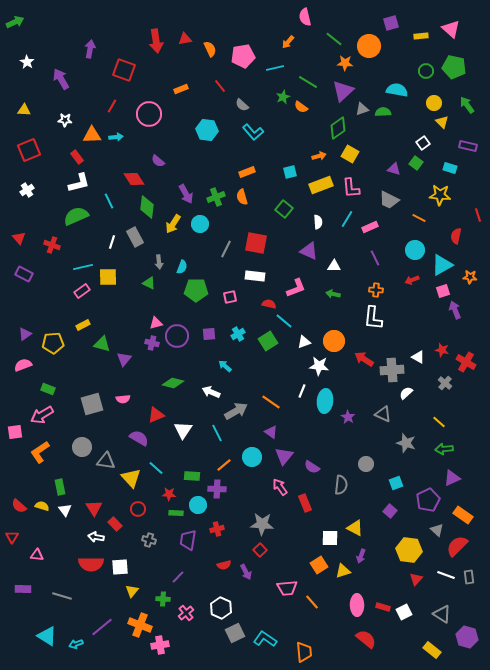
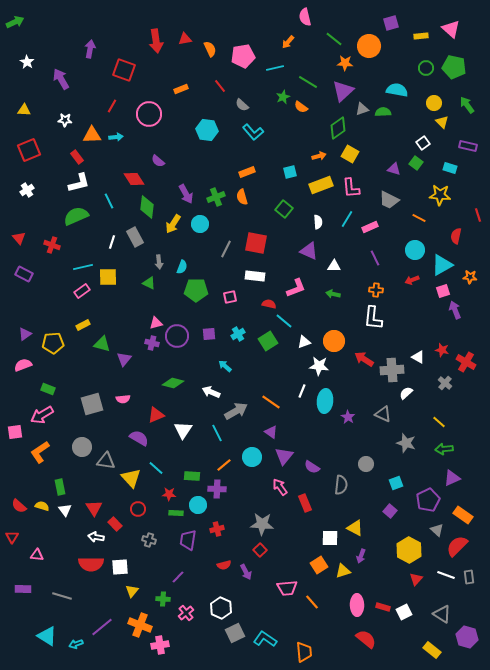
green circle at (426, 71): moved 3 px up
yellow hexagon at (409, 550): rotated 20 degrees clockwise
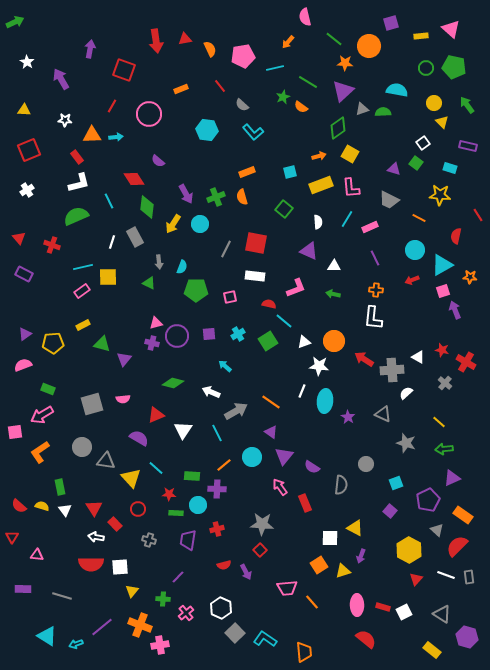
red line at (478, 215): rotated 16 degrees counterclockwise
gray square at (235, 633): rotated 18 degrees counterclockwise
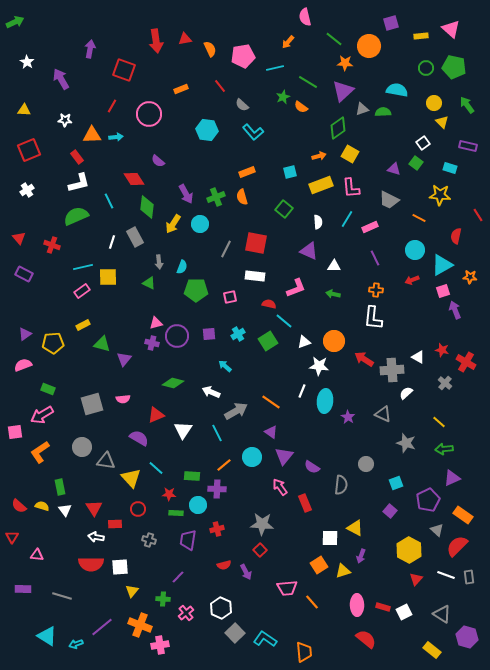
red rectangle at (115, 524): rotated 48 degrees counterclockwise
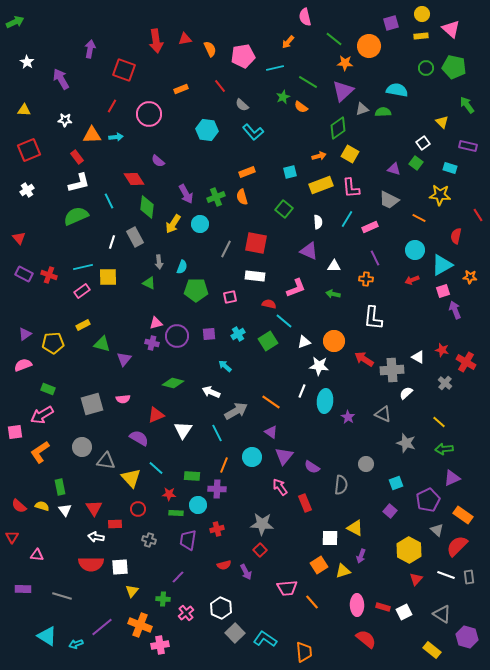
yellow circle at (434, 103): moved 12 px left, 89 px up
red cross at (52, 245): moved 3 px left, 30 px down
orange cross at (376, 290): moved 10 px left, 11 px up
orange line at (224, 465): rotated 28 degrees counterclockwise
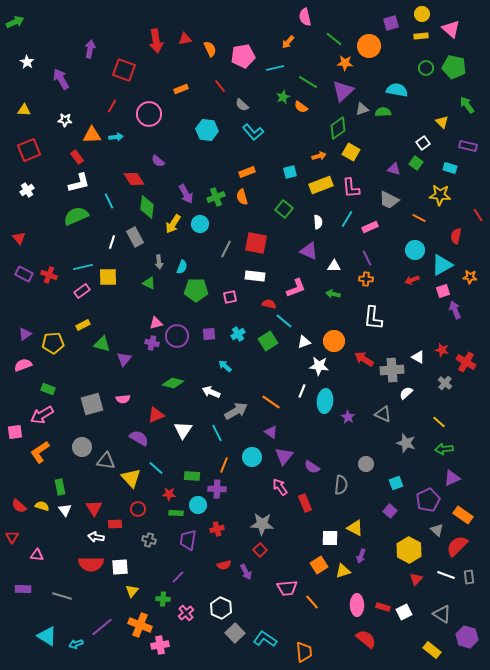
yellow square at (350, 154): moved 1 px right, 2 px up
purple line at (375, 258): moved 8 px left
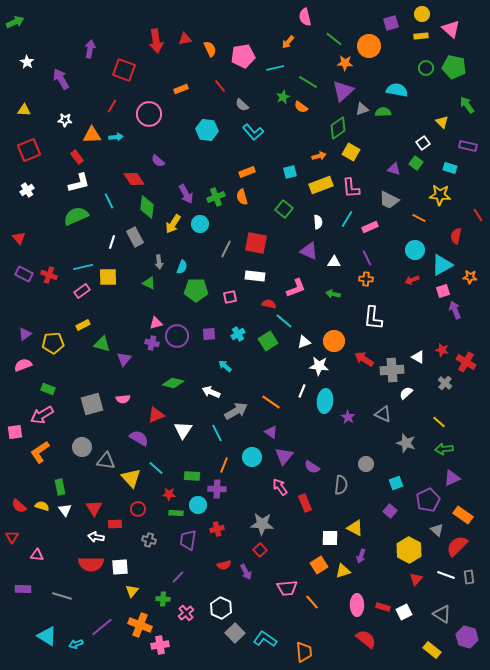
white triangle at (334, 266): moved 4 px up
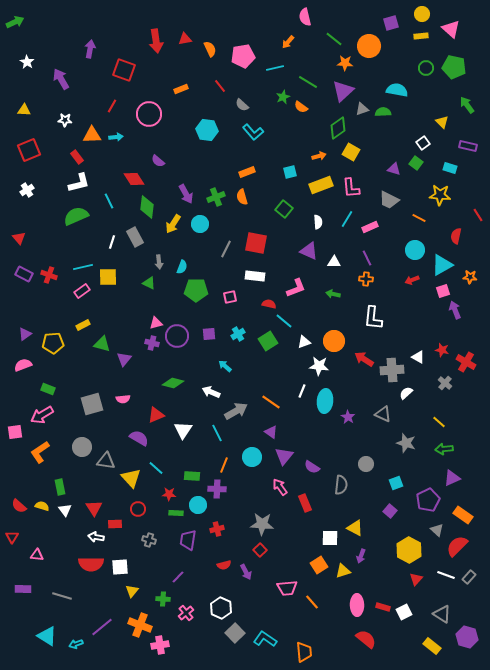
gray rectangle at (469, 577): rotated 48 degrees clockwise
yellow rectangle at (432, 650): moved 4 px up
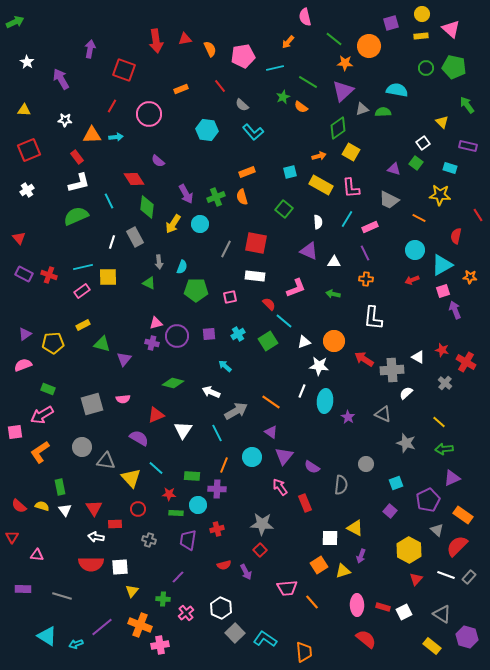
yellow rectangle at (321, 185): rotated 50 degrees clockwise
purple line at (367, 258): moved 2 px left, 5 px up
red semicircle at (269, 304): rotated 32 degrees clockwise
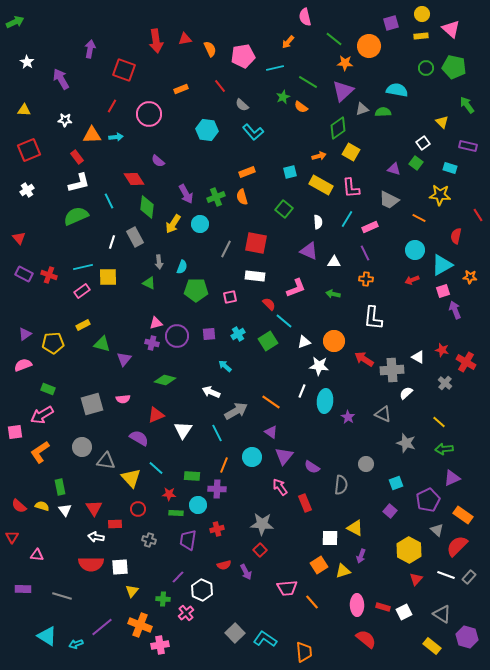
green diamond at (173, 383): moved 8 px left, 3 px up
white hexagon at (221, 608): moved 19 px left, 18 px up
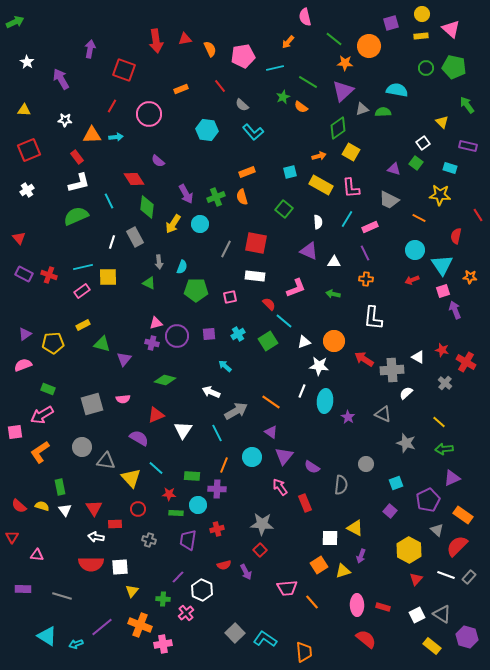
cyan triangle at (442, 265): rotated 35 degrees counterclockwise
white square at (404, 612): moved 13 px right, 3 px down
pink cross at (160, 645): moved 3 px right, 1 px up
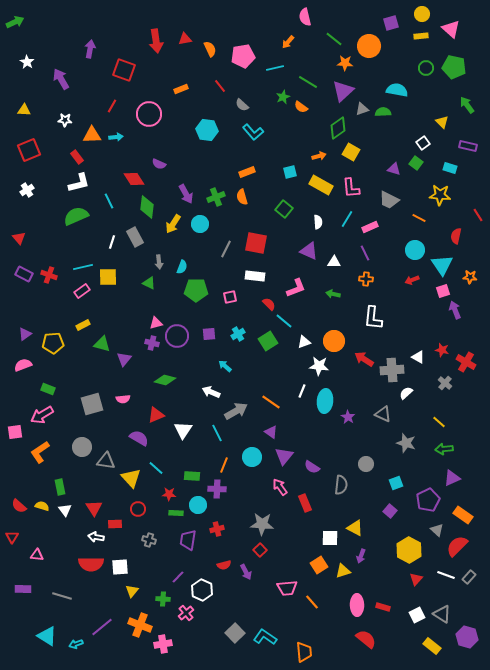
purple semicircle at (158, 161): moved 1 px right, 3 px down; rotated 16 degrees counterclockwise
cyan L-shape at (265, 639): moved 2 px up
